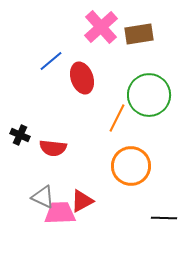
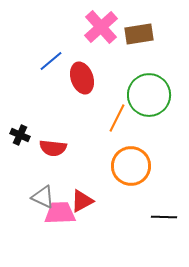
black line: moved 1 px up
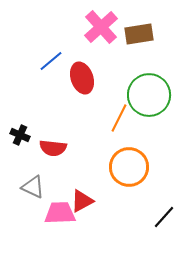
orange line: moved 2 px right
orange circle: moved 2 px left, 1 px down
gray triangle: moved 10 px left, 10 px up
black line: rotated 50 degrees counterclockwise
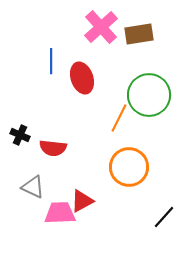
blue line: rotated 50 degrees counterclockwise
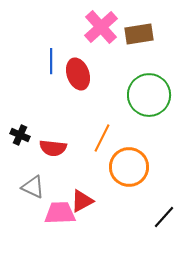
red ellipse: moved 4 px left, 4 px up
orange line: moved 17 px left, 20 px down
